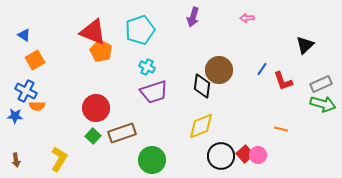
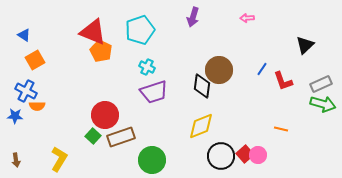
red circle: moved 9 px right, 7 px down
brown rectangle: moved 1 px left, 4 px down
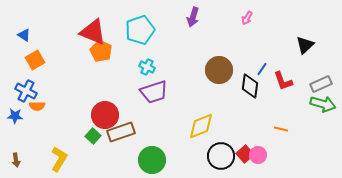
pink arrow: rotated 56 degrees counterclockwise
black diamond: moved 48 px right
brown rectangle: moved 5 px up
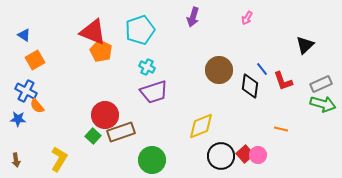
blue line: rotated 72 degrees counterclockwise
orange semicircle: rotated 49 degrees clockwise
blue star: moved 3 px right, 3 px down
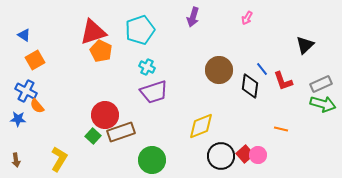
red triangle: rotated 40 degrees counterclockwise
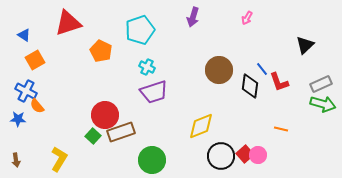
red triangle: moved 25 px left, 9 px up
red L-shape: moved 4 px left, 1 px down
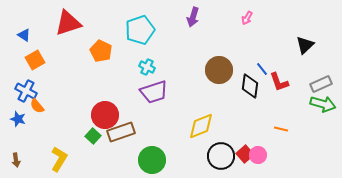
blue star: rotated 14 degrees clockwise
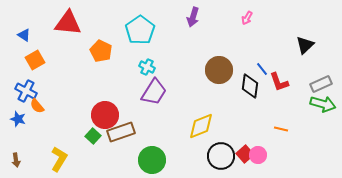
red triangle: rotated 24 degrees clockwise
cyan pentagon: rotated 16 degrees counterclockwise
purple trapezoid: rotated 40 degrees counterclockwise
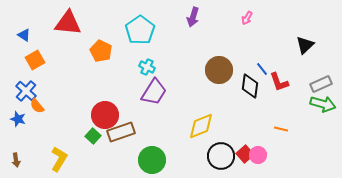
blue cross: rotated 15 degrees clockwise
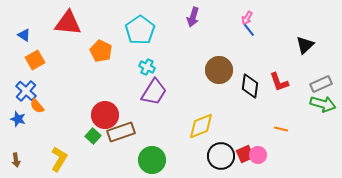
blue line: moved 13 px left, 39 px up
red square: rotated 18 degrees clockwise
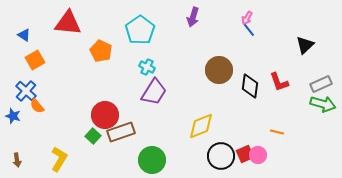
blue star: moved 5 px left, 3 px up
orange line: moved 4 px left, 3 px down
brown arrow: moved 1 px right
